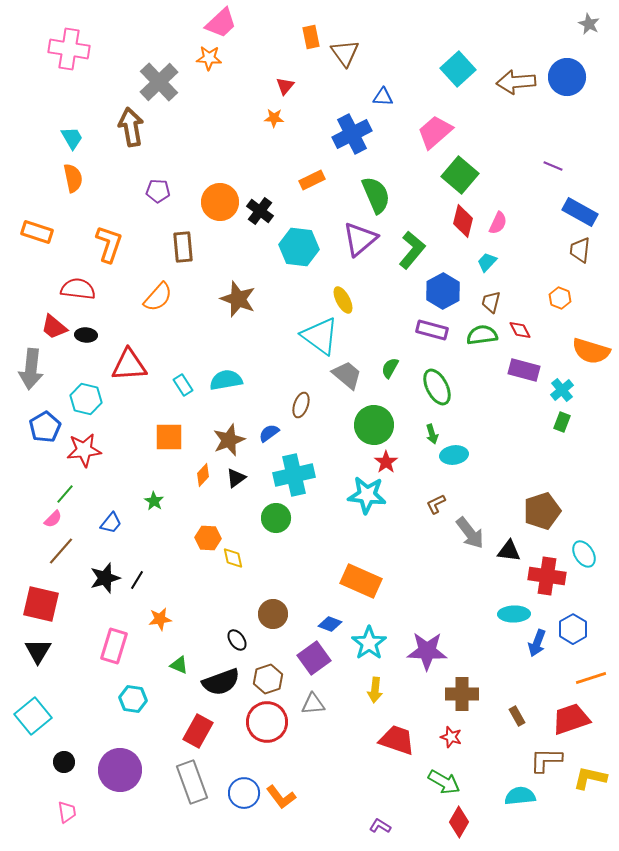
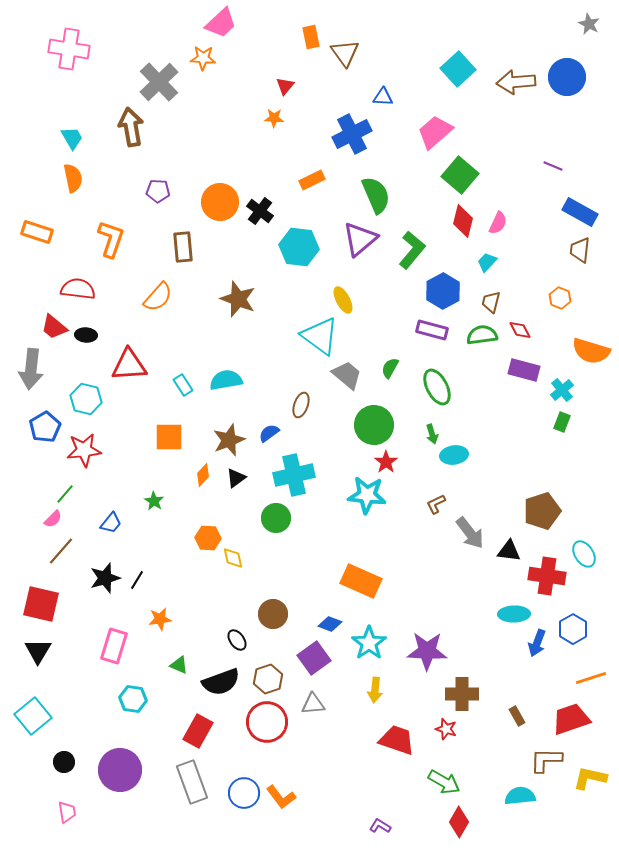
orange star at (209, 58): moved 6 px left
orange L-shape at (109, 244): moved 2 px right, 5 px up
red star at (451, 737): moved 5 px left, 8 px up
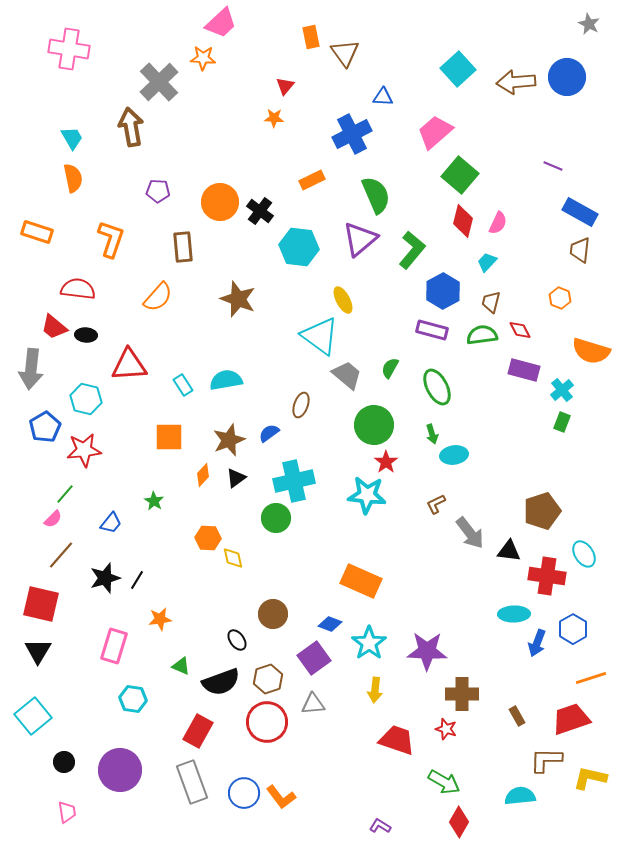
cyan cross at (294, 475): moved 6 px down
brown line at (61, 551): moved 4 px down
green triangle at (179, 665): moved 2 px right, 1 px down
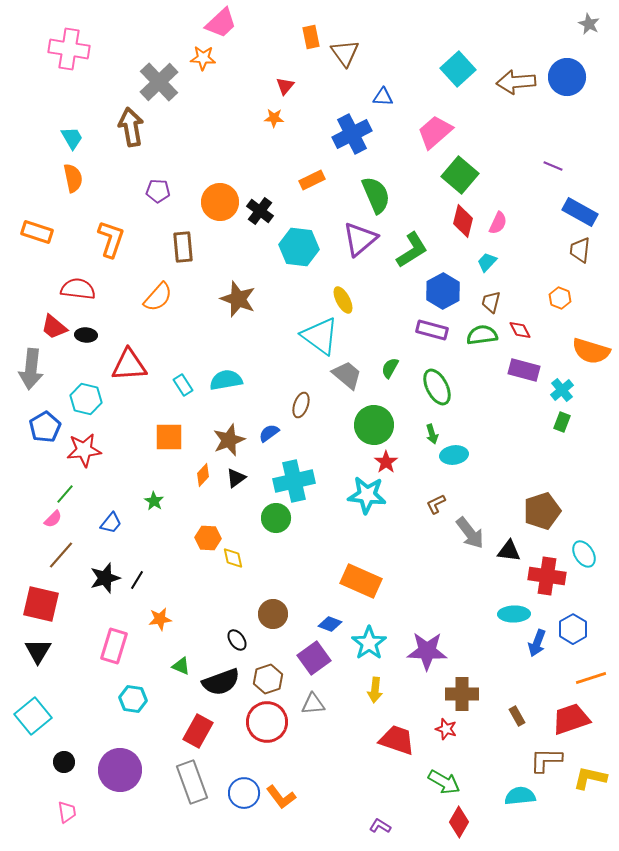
green L-shape at (412, 250): rotated 18 degrees clockwise
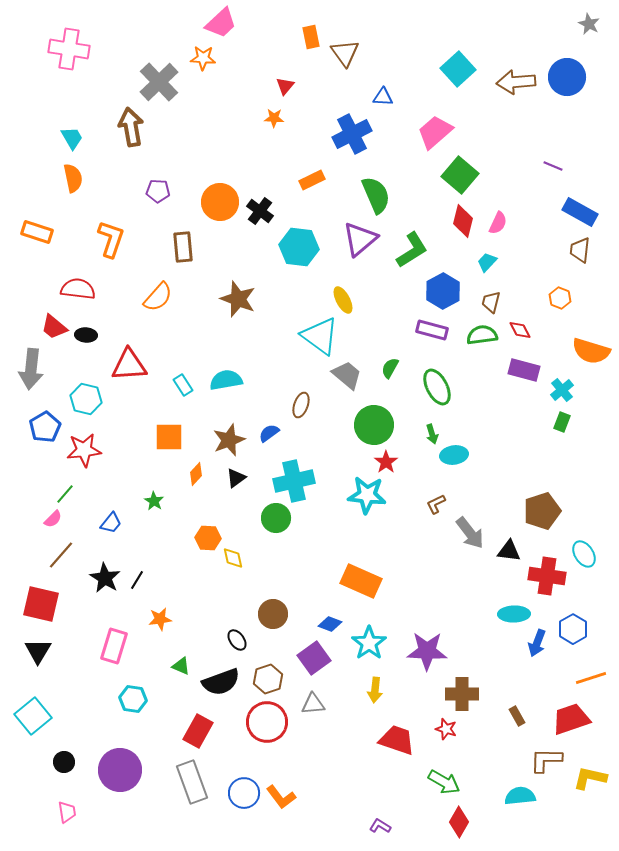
orange diamond at (203, 475): moved 7 px left, 1 px up
black star at (105, 578): rotated 24 degrees counterclockwise
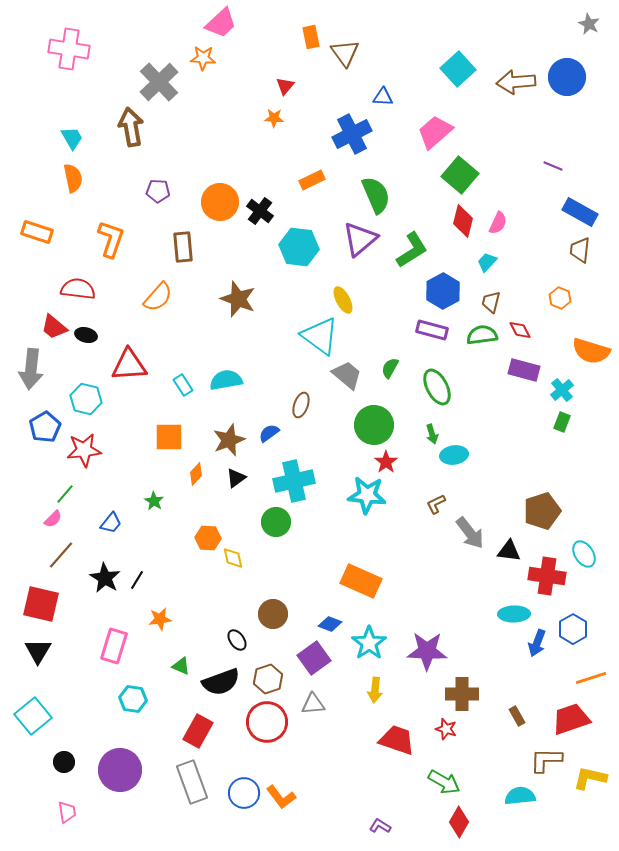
black ellipse at (86, 335): rotated 10 degrees clockwise
green circle at (276, 518): moved 4 px down
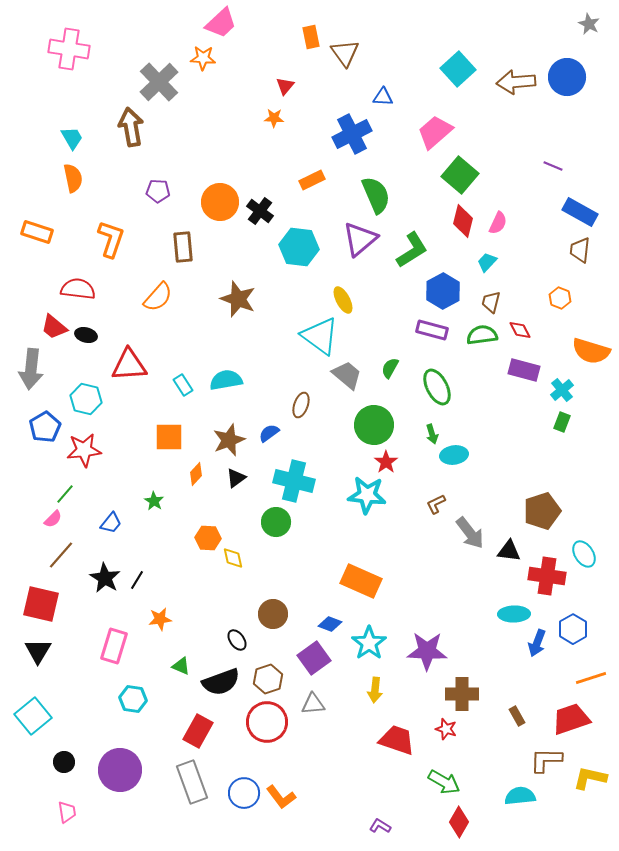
cyan cross at (294, 481): rotated 27 degrees clockwise
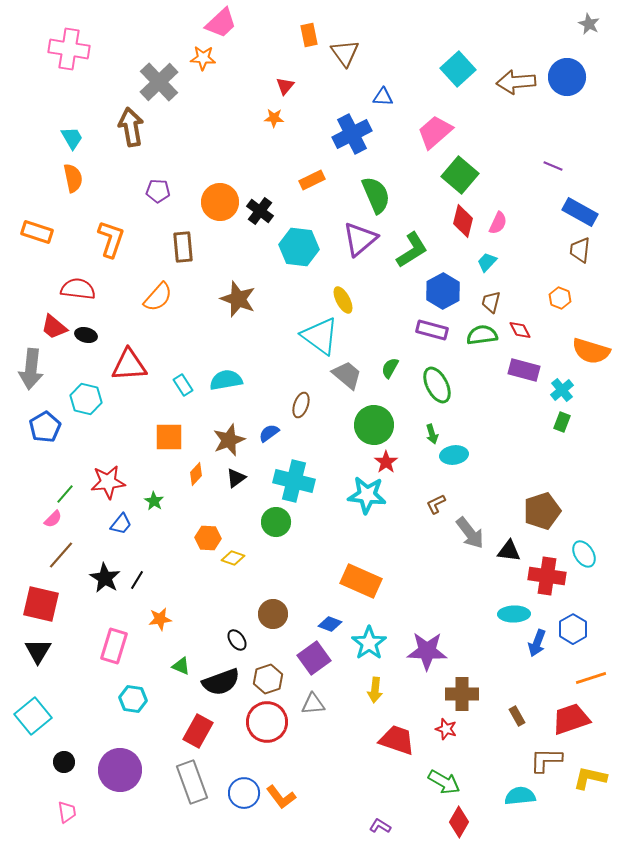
orange rectangle at (311, 37): moved 2 px left, 2 px up
green ellipse at (437, 387): moved 2 px up
red star at (84, 450): moved 24 px right, 32 px down
blue trapezoid at (111, 523): moved 10 px right, 1 px down
yellow diamond at (233, 558): rotated 60 degrees counterclockwise
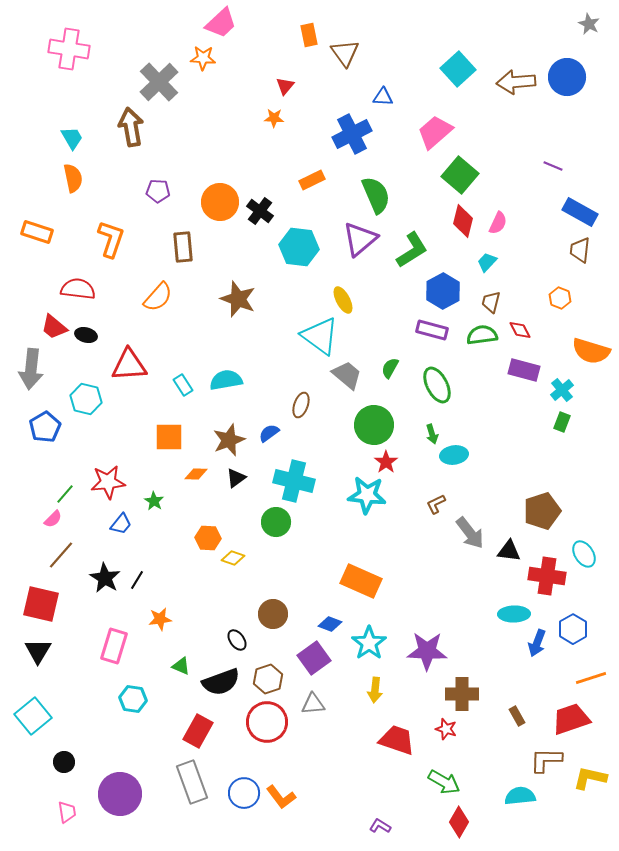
orange diamond at (196, 474): rotated 50 degrees clockwise
purple circle at (120, 770): moved 24 px down
